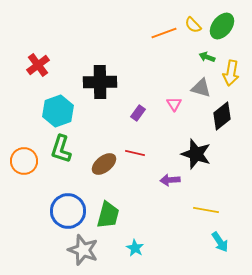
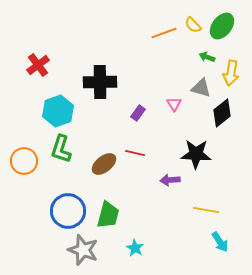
black diamond: moved 3 px up
black star: rotated 16 degrees counterclockwise
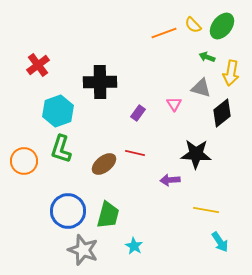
cyan star: moved 1 px left, 2 px up
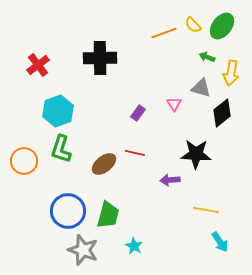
black cross: moved 24 px up
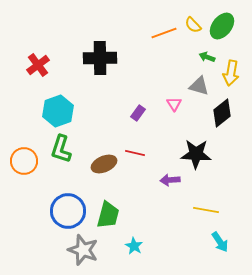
gray triangle: moved 2 px left, 2 px up
brown ellipse: rotated 15 degrees clockwise
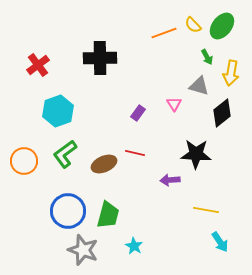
green arrow: rotated 140 degrees counterclockwise
green L-shape: moved 4 px right, 5 px down; rotated 36 degrees clockwise
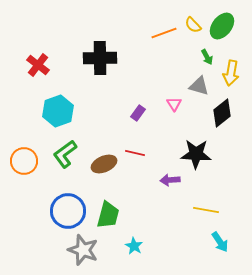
red cross: rotated 15 degrees counterclockwise
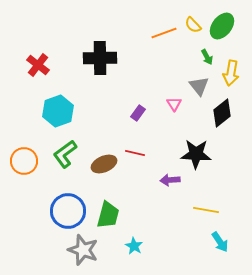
gray triangle: rotated 35 degrees clockwise
